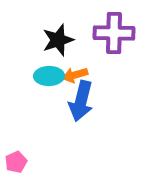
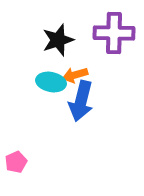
cyan ellipse: moved 2 px right, 6 px down; rotated 12 degrees clockwise
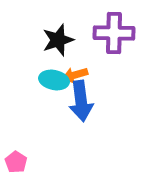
cyan ellipse: moved 3 px right, 2 px up
blue arrow: rotated 21 degrees counterclockwise
pink pentagon: rotated 15 degrees counterclockwise
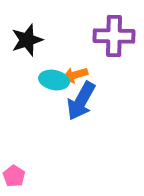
purple cross: moved 3 px down
black star: moved 31 px left
blue arrow: rotated 36 degrees clockwise
pink pentagon: moved 2 px left, 14 px down
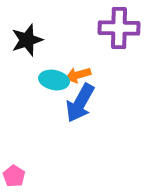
purple cross: moved 5 px right, 8 px up
orange arrow: moved 3 px right
blue arrow: moved 1 px left, 2 px down
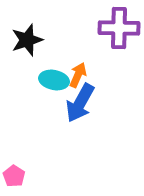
orange arrow: rotated 130 degrees clockwise
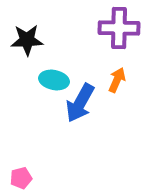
black star: rotated 16 degrees clockwise
orange arrow: moved 39 px right, 5 px down
pink pentagon: moved 7 px right, 2 px down; rotated 25 degrees clockwise
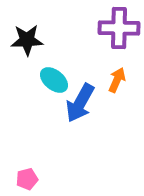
cyan ellipse: rotated 28 degrees clockwise
pink pentagon: moved 6 px right, 1 px down
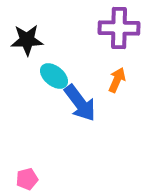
cyan ellipse: moved 4 px up
blue arrow: rotated 66 degrees counterclockwise
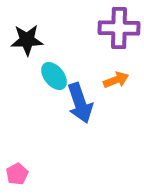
cyan ellipse: rotated 12 degrees clockwise
orange arrow: moved 1 px left; rotated 45 degrees clockwise
blue arrow: rotated 18 degrees clockwise
pink pentagon: moved 10 px left, 5 px up; rotated 15 degrees counterclockwise
